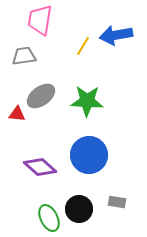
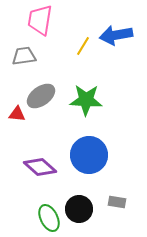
green star: moved 1 px left, 1 px up
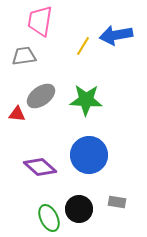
pink trapezoid: moved 1 px down
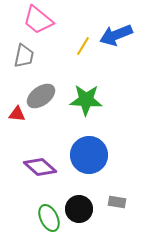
pink trapezoid: moved 2 px left, 1 px up; rotated 60 degrees counterclockwise
blue arrow: rotated 12 degrees counterclockwise
gray trapezoid: rotated 110 degrees clockwise
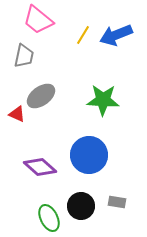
yellow line: moved 11 px up
green star: moved 17 px right
red triangle: rotated 18 degrees clockwise
black circle: moved 2 px right, 3 px up
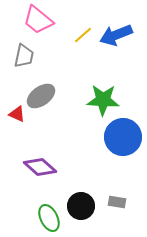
yellow line: rotated 18 degrees clockwise
blue circle: moved 34 px right, 18 px up
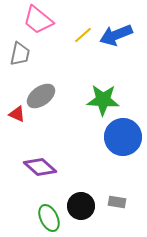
gray trapezoid: moved 4 px left, 2 px up
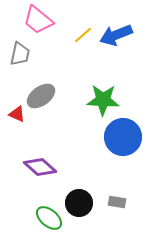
black circle: moved 2 px left, 3 px up
green ellipse: rotated 24 degrees counterclockwise
